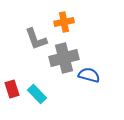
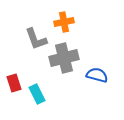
blue semicircle: moved 8 px right
red rectangle: moved 2 px right, 6 px up
cyan rectangle: rotated 18 degrees clockwise
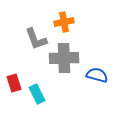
gray cross: rotated 12 degrees clockwise
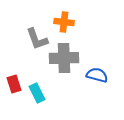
orange cross: rotated 18 degrees clockwise
gray L-shape: moved 1 px right
red rectangle: moved 1 px down
cyan rectangle: moved 1 px up
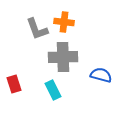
gray L-shape: moved 10 px up
gray cross: moved 1 px left, 1 px up
blue semicircle: moved 4 px right
cyan rectangle: moved 16 px right, 3 px up
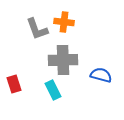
gray cross: moved 3 px down
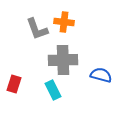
red rectangle: rotated 36 degrees clockwise
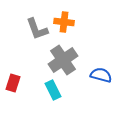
gray cross: rotated 32 degrees counterclockwise
red rectangle: moved 1 px left, 1 px up
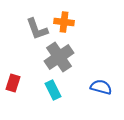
gray cross: moved 4 px left, 3 px up
blue semicircle: moved 12 px down
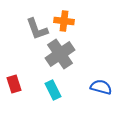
orange cross: moved 1 px up
gray cross: moved 1 px right, 3 px up
red rectangle: moved 1 px right, 1 px down; rotated 36 degrees counterclockwise
